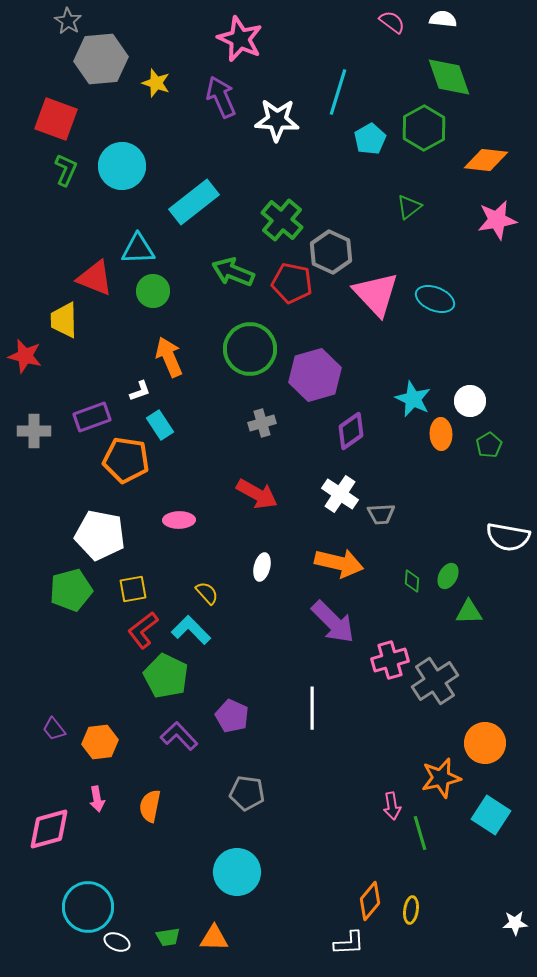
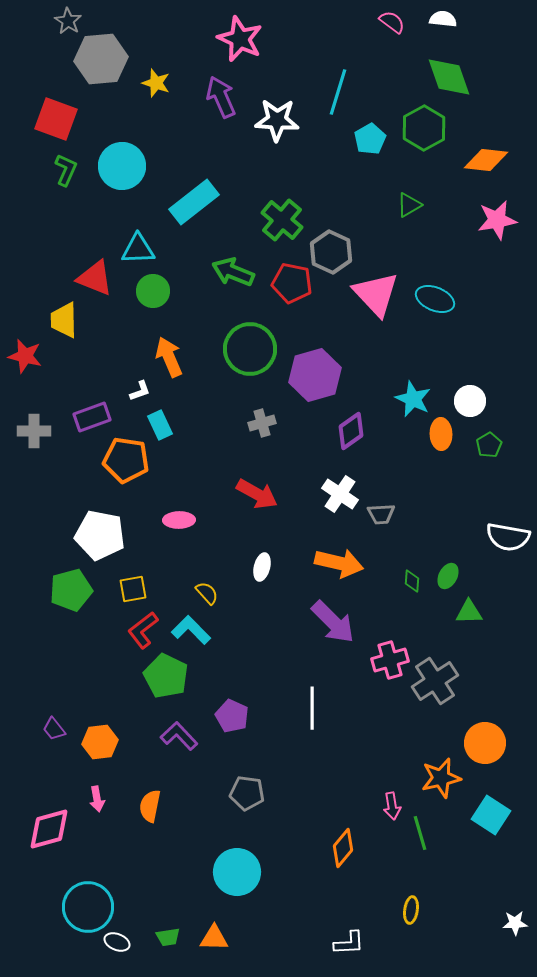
green triangle at (409, 207): moved 2 px up; rotated 8 degrees clockwise
cyan rectangle at (160, 425): rotated 8 degrees clockwise
orange diamond at (370, 901): moved 27 px left, 53 px up
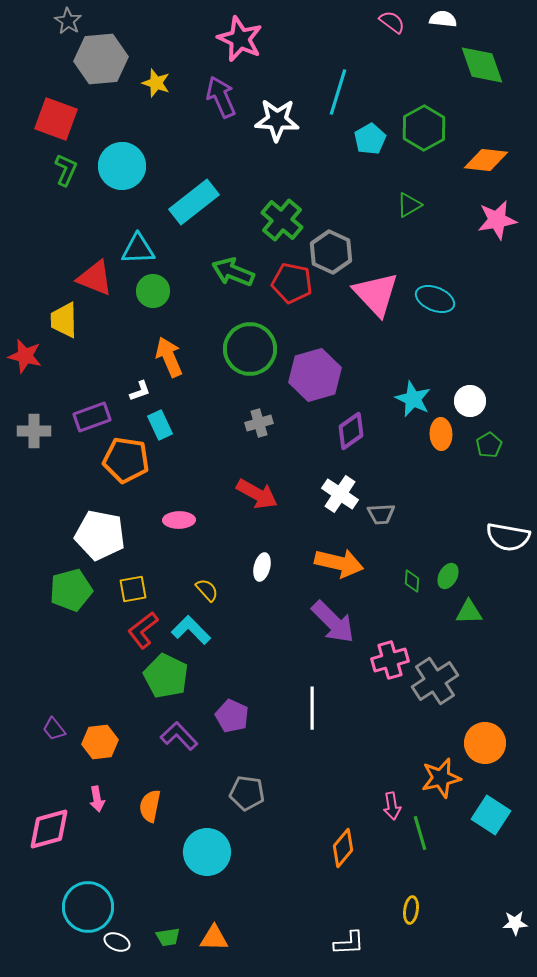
green diamond at (449, 77): moved 33 px right, 12 px up
gray cross at (262, 423): moved 3 px left
yellow semicircle at (207, 593): moved 3 px up
cyan circle at (237, 872): moved 30 px left, 20 px up
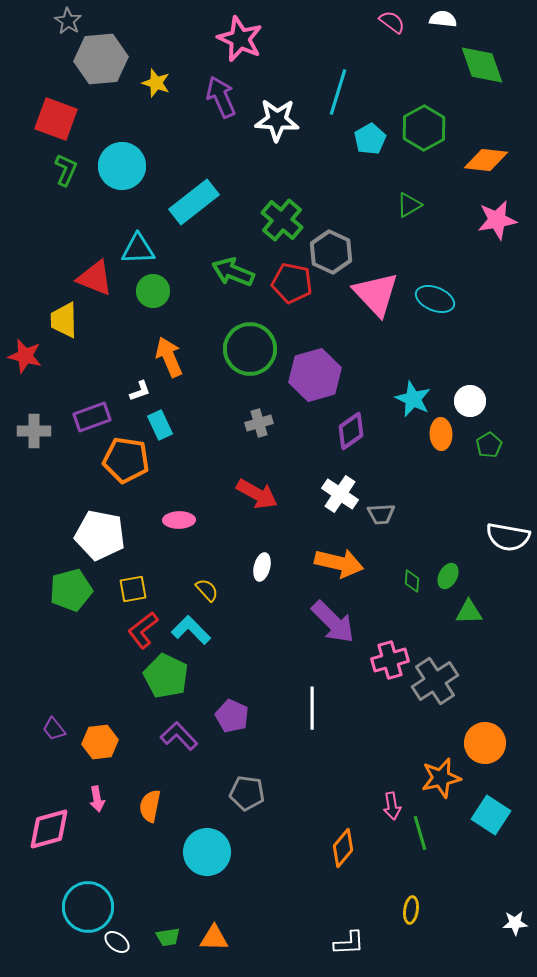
white ellipse at (117, 942): rotated 15 degrees clockwise
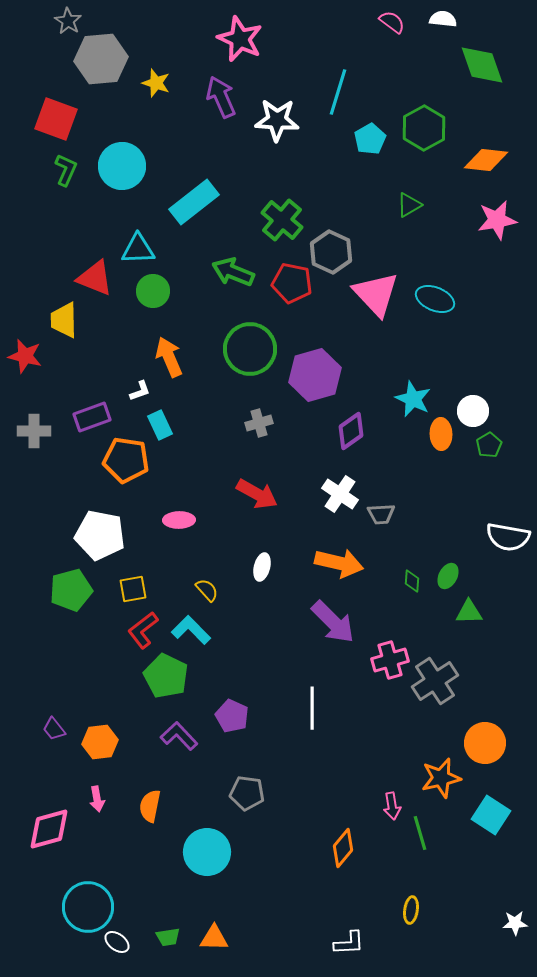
white circle at (470, 401): moved 3 px right, 10 px down
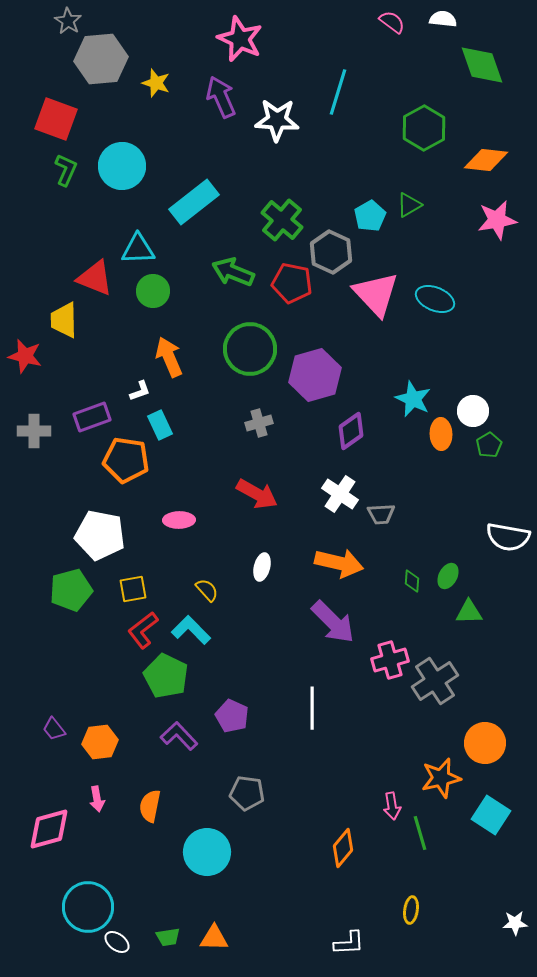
cyan pentagon at (370, 139): moved 77 px down
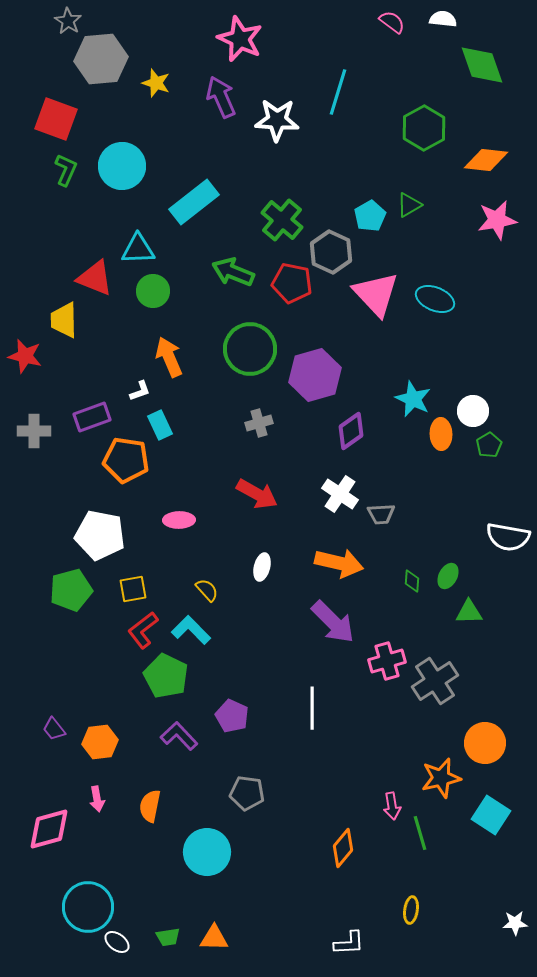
pink cross at (390, 660): moved 3 px left, 1 px down
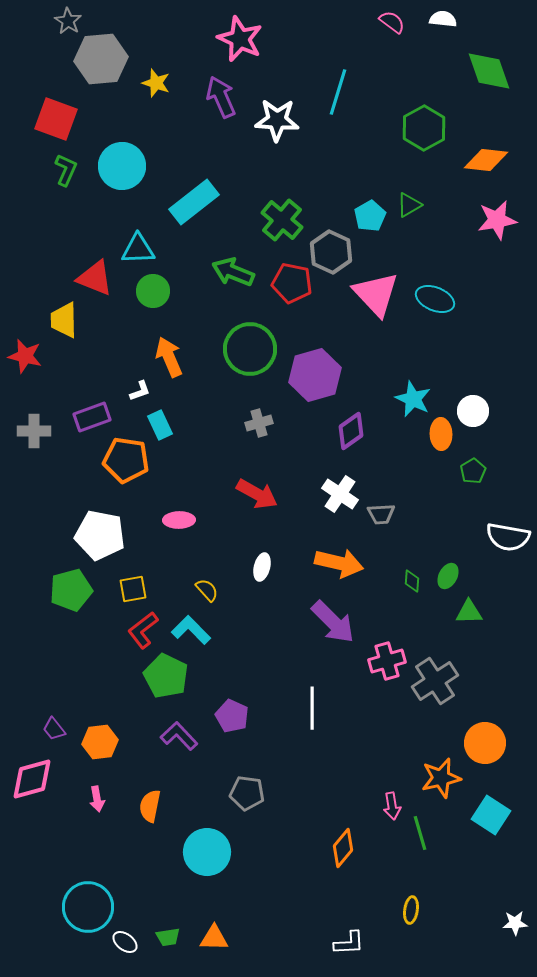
green diamond at (482, 65): moved 7 px right, 6 px down
green pentagon at (489, 445): moved 16 px left, 26 px down
pink diamond at (49, 829): moved 17 px left, 50 px up
white ellipse at (117, 942): moved 8 px right
